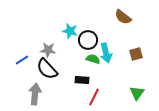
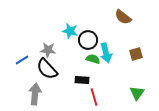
red line: rotated 42 degrees counterclockwise
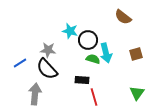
blue line: moved 2 px left, 3 px down
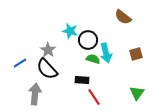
gray star: rotated 28 degrees clockwise
red line: rotated 18 degrees counterclockwise
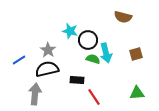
brown semicircle: rotated 24 degrees counterclockwise
blue line: moved 1 px left, 3 px up
black semicircle: rotated 120 degrees clockwise
black rectangle: moved 5 px left
green triangle: rotated 49 degrees clockwise
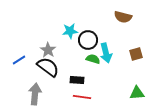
cyan star: rotated 21 degrees counterclockwise
black semicircle: moved 1 px right, 2 px up; rotated 50 degrees clockwise
red line: moved 12 px left; rotated 48 degrees counterclockwise
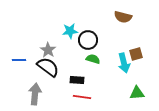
cyan arrow: moved 18 px right, 10 px down
blue line: rotated 32 degrees clockwise
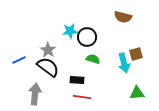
black circle: moved 1 px left, 3 px up
blue line: rotated 24 degrees counterclockwise
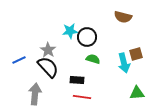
black semicircle: rotated 10 degrees clockwise
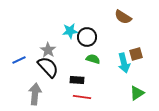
brown semicircle: rotated 18 degrees clockwise
green triangle: rotated 28 degrees counterclockwise
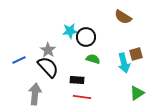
black circle: moved 1 px left
